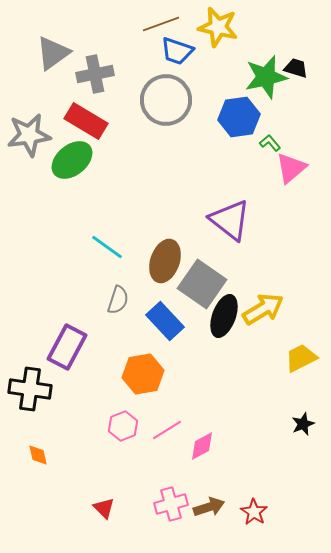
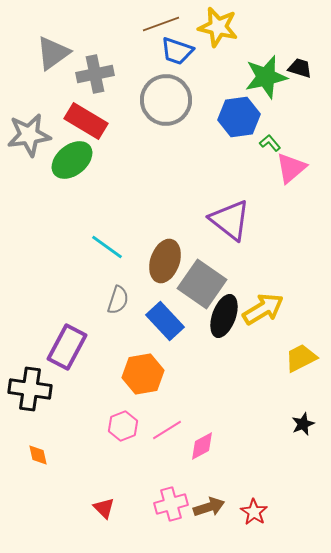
black trapezoid: moved 4 px right
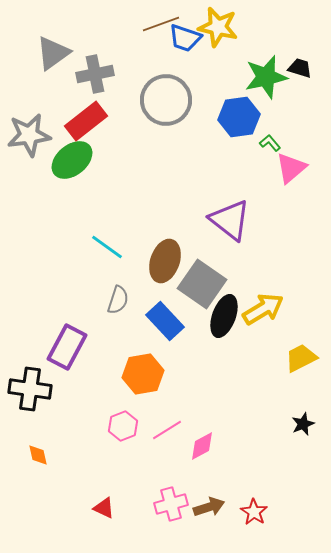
blue trapezoid: moved 8 px right, 13 px up
red rectangle: rotated 69 degrees counterclockwise
red triangle: rotated 20 degrees counterclockwise
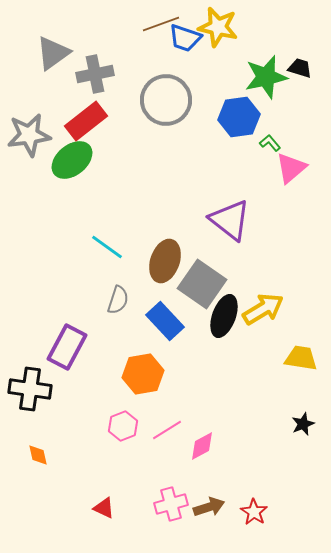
yellow trapezoid: rotated 36 degrees clockwise
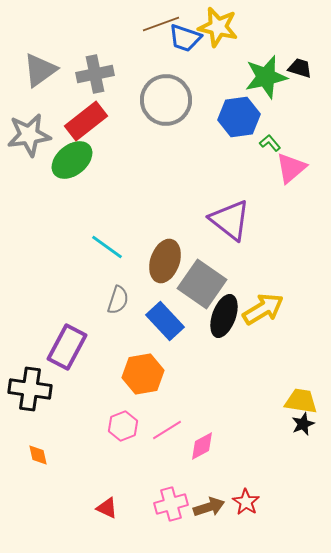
gray triangle: moved 13 px left, 17 px down
yellow trapezoid: moved 43 px down
red triangle: moved 3 px right
red star: moved 8 px left, 10 px up
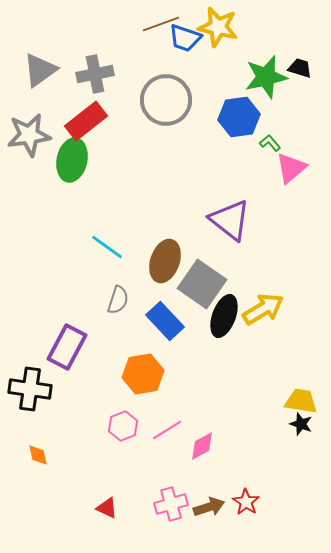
green ellipse: rotated 39 degrees counterclockwise
black star: moved 2 px left; rotated 30 degrees counterclockwise
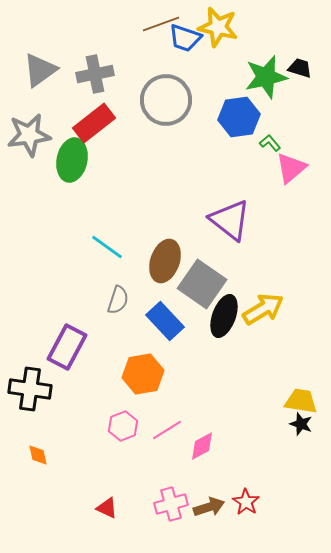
red rectangle: moved 8 px right, 2 px down
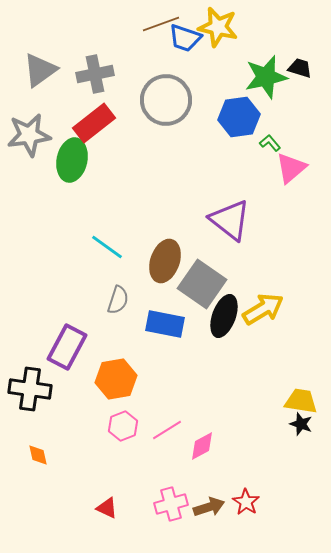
blue rectangle: moved 3 px down; rotated 36 degrees counterclockwise
orange hexagon: moved 27 px left, 5 px down
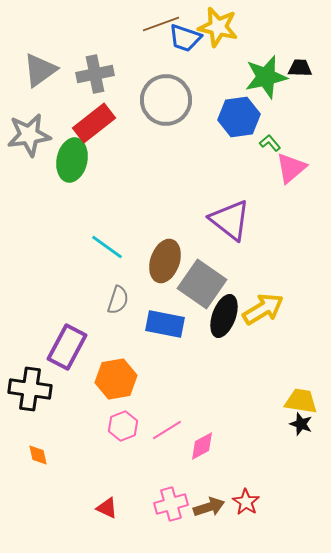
black trapezoid: rotated 15 degrees counterclockwise
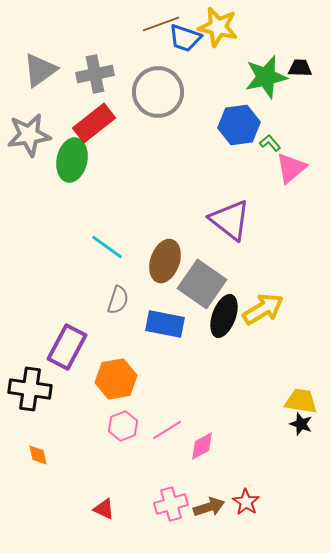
gray circle: moved 8 px left, 8 px up
blue hexagon: moved 8 px down
red triangle: moved 3 px left, 1 px down
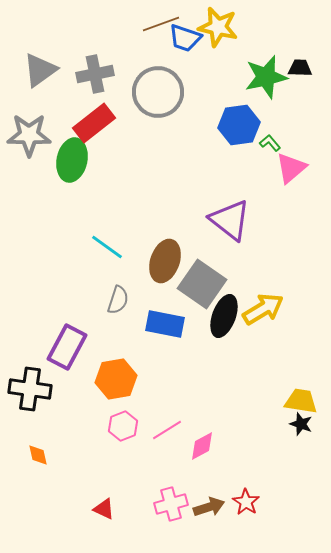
gray star: rotated 9 degrees clockwise
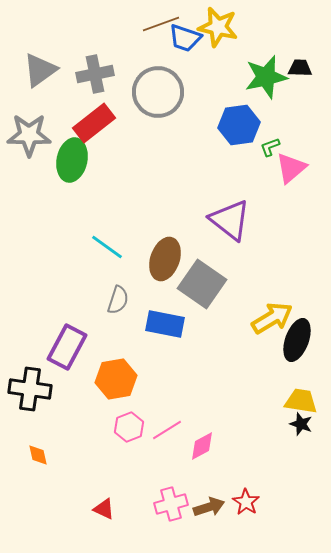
green L-shape: moved 4 px down; rotated 70 degrees counterclockwise
brown ellipse: moved 2 px up
yellow arrow: moved 9 px right, 9 px down
black ellipse: moved 73 px right, 24 px down
pink hexagon: moved 6 px right, 1 px down
